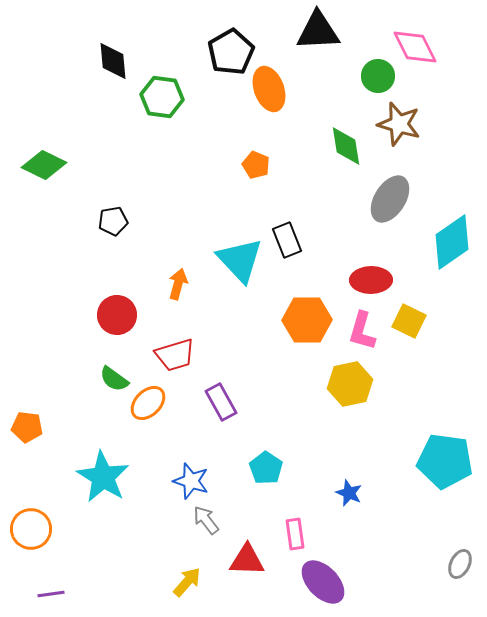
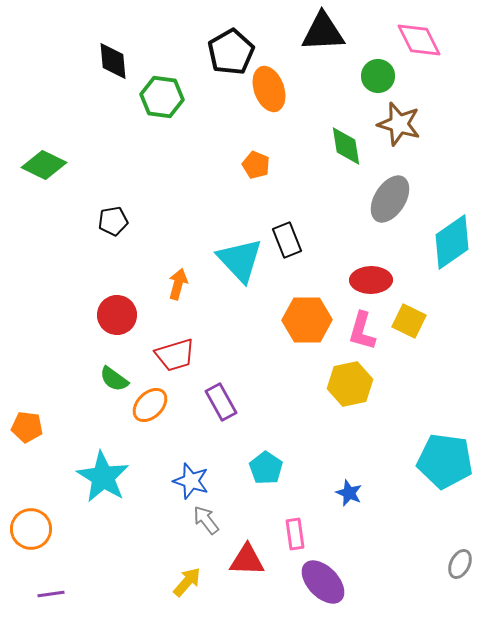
black triangle at (318, 31): moved 5 px right, 1 px down
pink diamond at (415, 47): moved 4 px right, 7 px up
orange ellipse at (148, 403): moved 2 px right, 2 px down
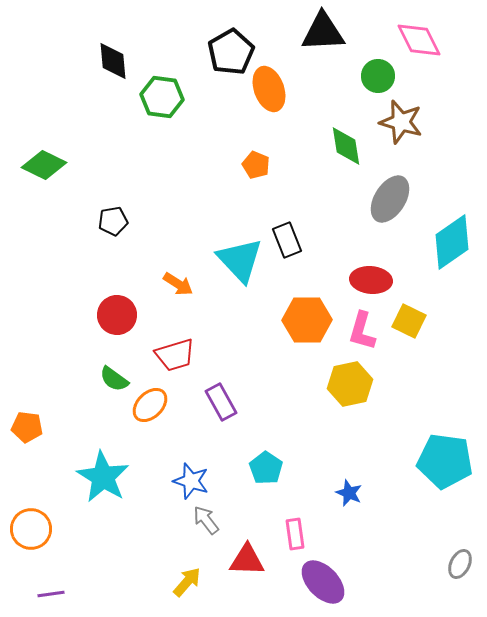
brown star at (399, 124): moved 2 px right, 2 px up
red ellipse at (371, 280): rotated 6 degrees clockwise
orange arrow at (178, 284): rotated 108 degrees clockwise
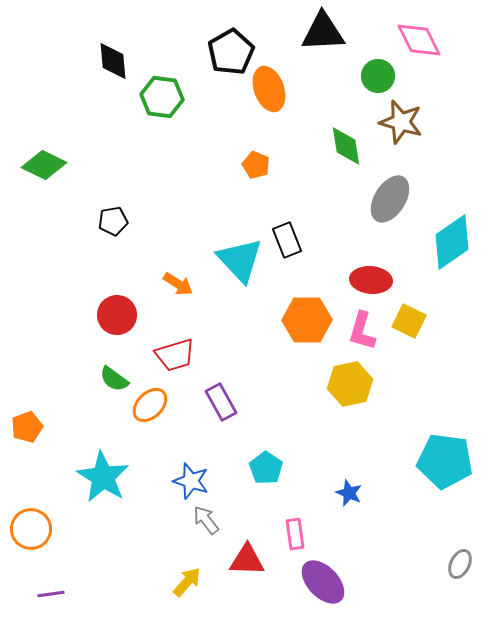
orange pentagon at (27, 427): rotated 28 degrees counterclockwise
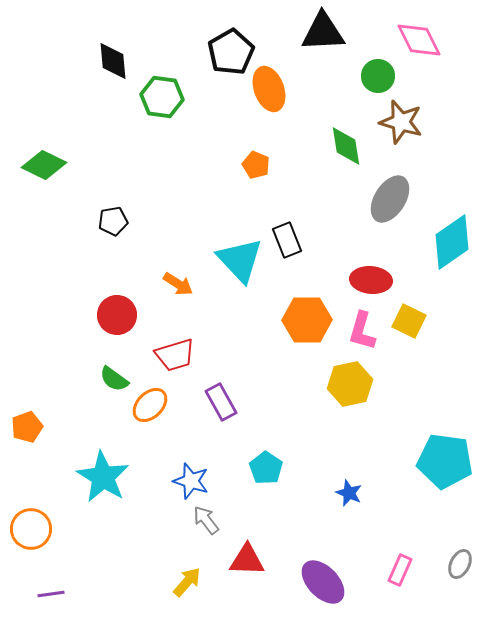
pink rectangle at (295, 534): moved 105 px right, 36 px down; rotated 32 degrees clockwise
